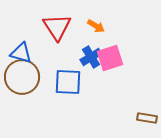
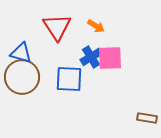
pink square: rotated 16 degrees clockwise
blue square: moved 1 px right, 3 px up
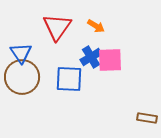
red triangle: rotated 8 degrees clockwise
blue triangle: rotated 40 degrees clockwise
pink square: moved 2 px down
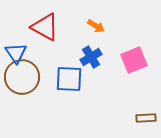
red triangle: moved 12 px left; rotated 36 degrees counterclockwise
blue triangle: moved 5 px left
pink square: moved 24 px right; rotated 20 degrees counterclockwise
brown rectangle: moved 1 px left; rotated 12 degrees counterclockwise
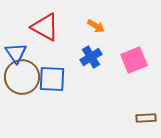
blue square: moved 17 px left
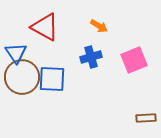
orange arrow: moved 3 px right
blue cross: rotated 15 degrees clockwise
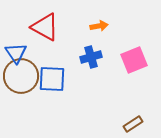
orange arrow: rotated 42 degrees counterclockwise
brown circle: moved 1 px left, 1 px up
brown rectangle: moved 13 px left, 6 px down; rotated 30 degrees counterclockwise
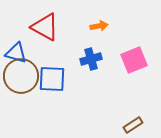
blue triangle: rotated 40 degrees counterclockwise
blue cross: moved 2 px down
brown rectangle: moved 1 px down
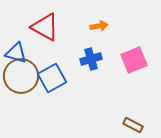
blue square: moved 1 px up; rotated 32 degrees counterclockwise
brown rectangle: rotated 60 degrees clockwise
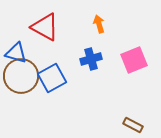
orange arrow: moved 2 px up; rotated 96 degrees counterclockwise
